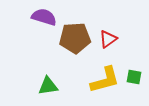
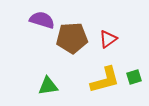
purple semicircle: moved 2 px left, 3 px down
brown pentagon: moved 3 px left
green square: rotated 28 degrees counterclockwise
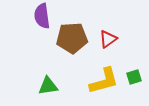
purple semicircle: moved 4 px up; rotated 115 degrees counterclockwise
yellow L-shape: moved 1 px left, 1 px down
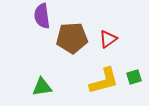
green triangle: moved 6 px left, 1 px down
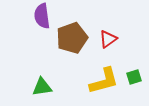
brown pentagon: rotated 16 degrees counterclockwise
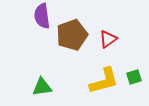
brown pentagon: moved 3 px up
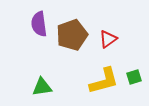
purple semicircle: moved 3 px left, 8 px down
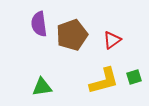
red triangle: moved 4 px right, 1 px down
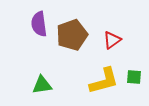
green square: rotated 21 degrees clockwise
green triangle: moved 2 px up
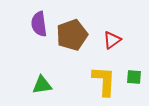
yellow L-shape: rotated 72 degrees counterclockwise
